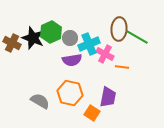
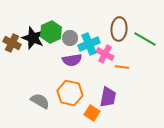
green line: moved 8 px right, 2 px down
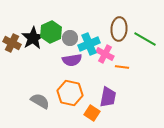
black star: rotated 20 degrees clockwise
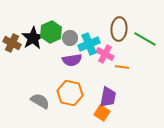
orange square: moved 10 px right
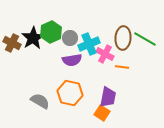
brown ellipse: moved 4 px right, 9 px down
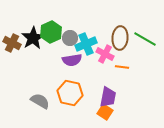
brown ellipse: moved 3 px left
cyan cross: moved 3 px left
orange square: moved 3 px right, 1 px up
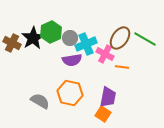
brown ellipse: rotated 30 degrees clockwise
orange square: moved 2 px left, 2 px down
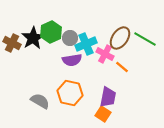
orange line: rotated 32 degrees clockwise
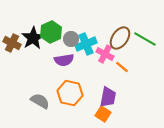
gray circle: moved 1 px right, 1 px down
purple semicircle: moved 8 px left
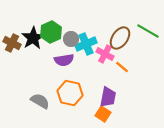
green line: moved 3 px right, 8 px up
